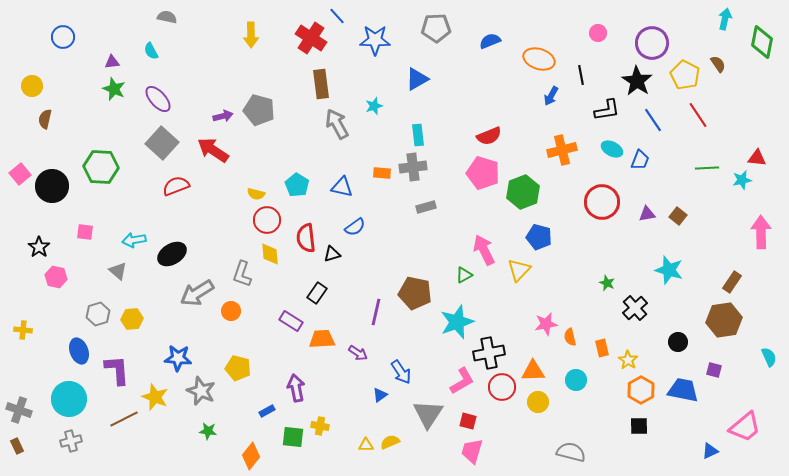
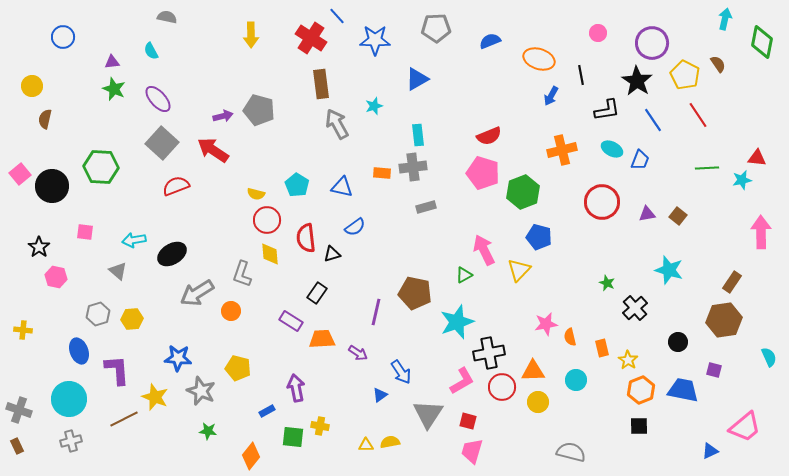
orange hexagon at (641, 390): rotated 8 degrees clockwise
yellow semicircle at (390, 442): rotated 12 degrees clockwise
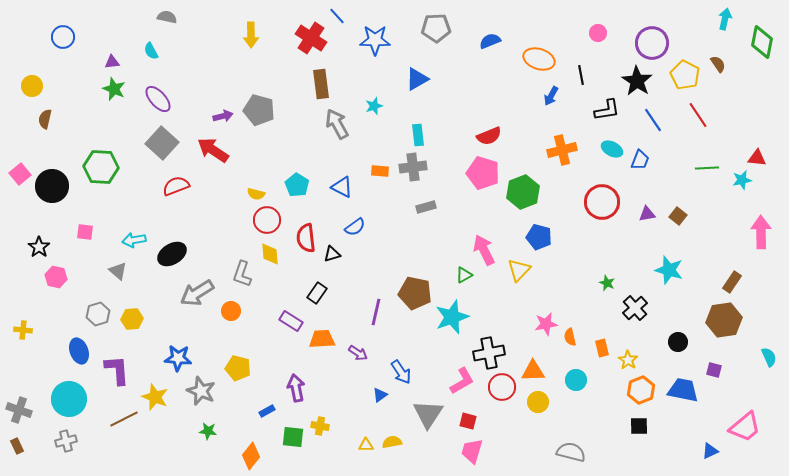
orange rectangle at (382, 173): moved 2 px left, 2 px up
blue triangle at (342, 187): rotated 15 degrees clockwise
cyan star at (457, 322): moved 5 px left, 5 px up
gray cross at (71, 441): moved 5 px left
yellow semicircle at (390, 442): moved 2 px right
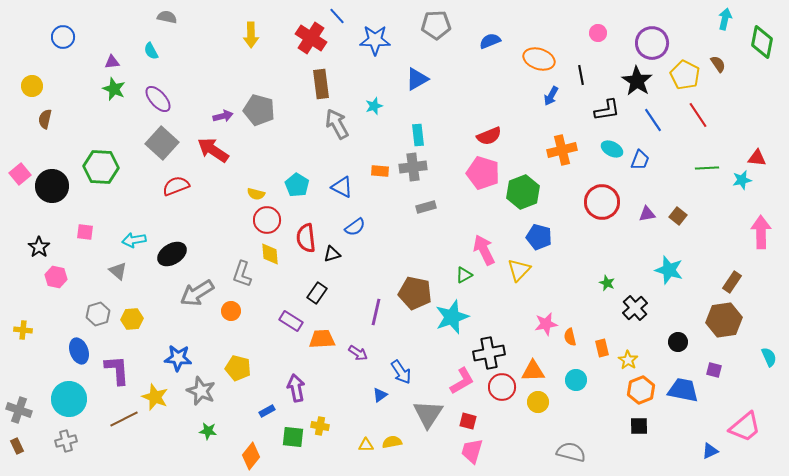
gray pentagon at (436, 28): moved 3 px up
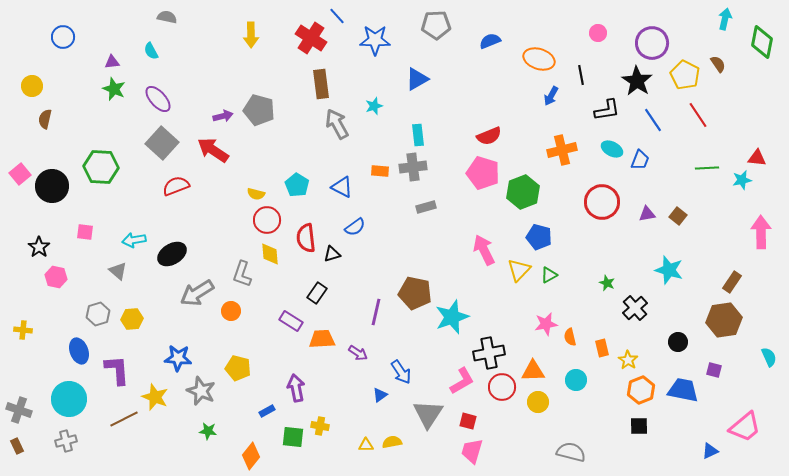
green triangle at (464, 275): moved 85 px right
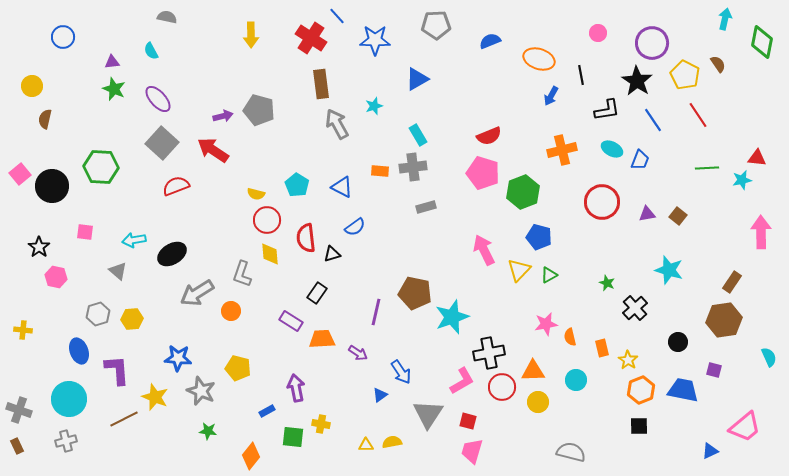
cyan rectangle at (418, 135): rotated 25 degrees counterclockwise
yellow cross at (320, 426): moved 1 px right, 2 px up
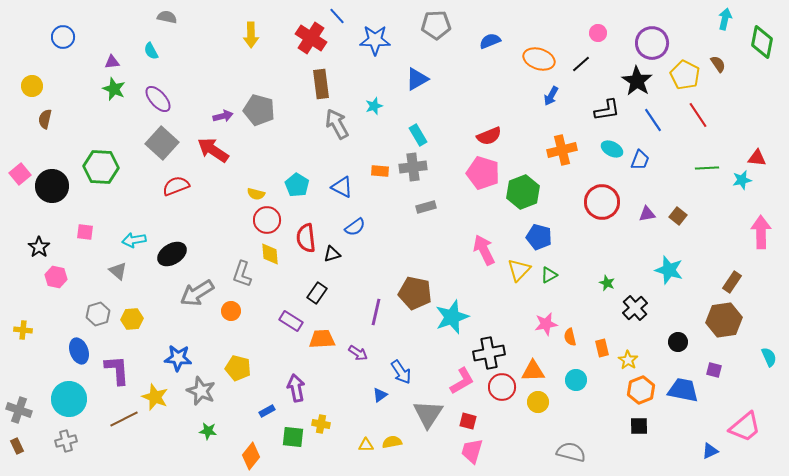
black line at (581, 75): moved 11 px up; rotated 60 degrees clockwise
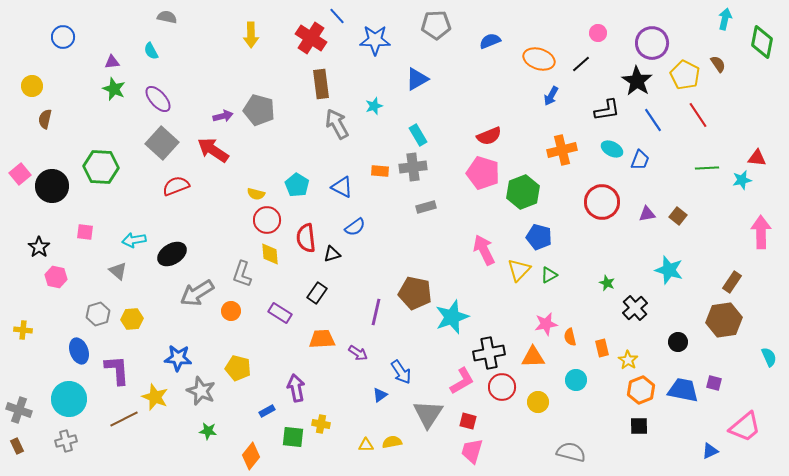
purple rectangle at (291, 321): moved 11 px left, 8 px up
purple square at (714, 370): moved 13 px down
orange triangle at (533, 371): moved 14 px up
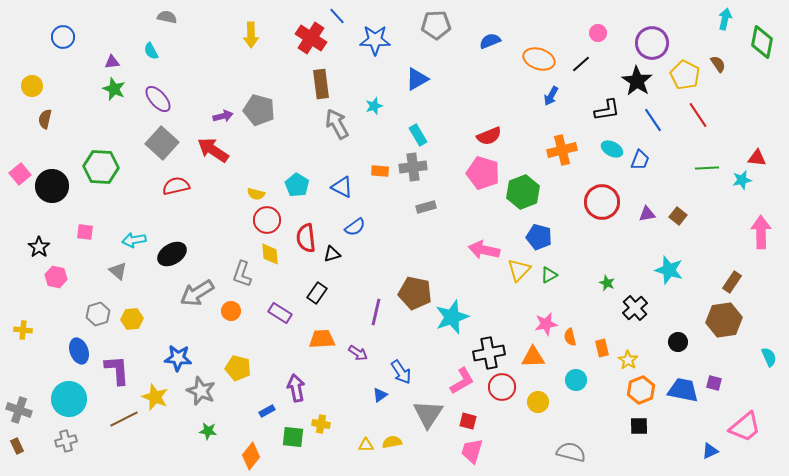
red semicircle at (176, 186): rotated 8 degrees clockwise
pink arrow at (484, 250): rotated 52 degrees counterclockwise
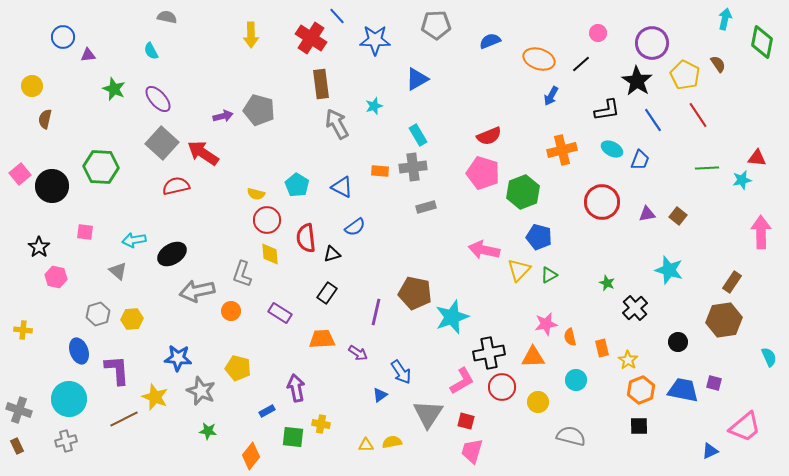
purple triangle at (112, 62): moved 24 px left, 7 px up
red arrow at (213, 150): moved 10 px left, 3 px down
gray arrow at (197, 293): moved 2 px up; rotated 20 degrees clockwise
black rectangle at (317, 293): moved 10 px right
red square at (468, 421): moved 2 px left
gray semicircle at (571, 452): moved 16 px up
